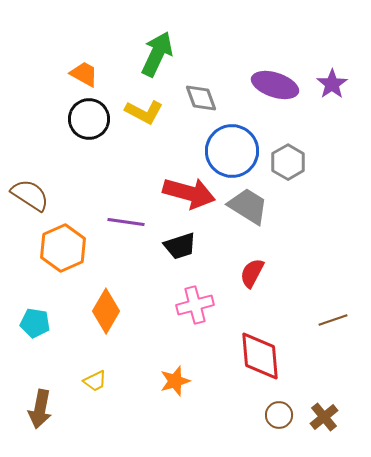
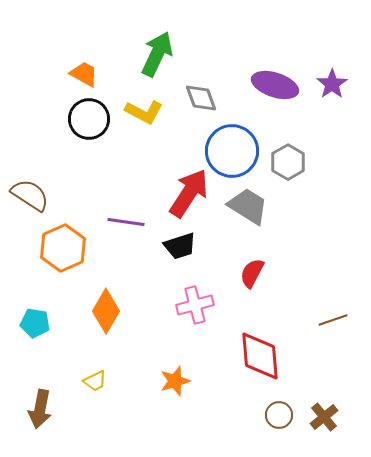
red arrow: rotated 72 degrees counterclockwise
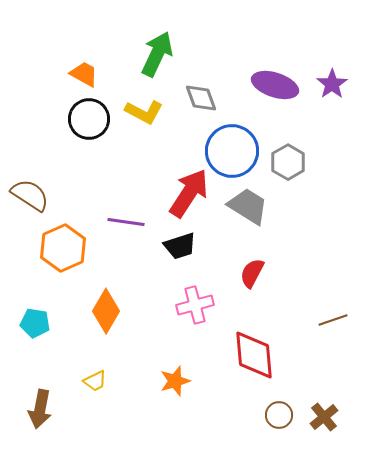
red diamond: moved 6 px left, 1 px up
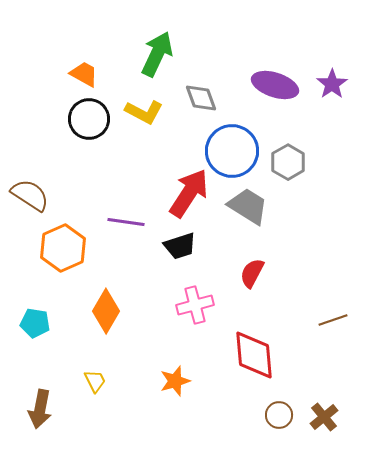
yellow trapezoid: rotated 90 degrees counterclockwise
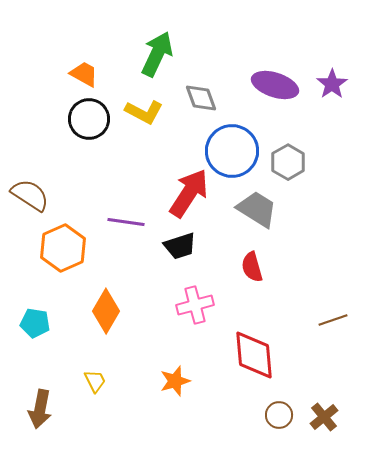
gray trapezoid: moved 9 px right, 3 px down
red semicircle: moved 6 px up; rotated 44 degrees counterclockwise
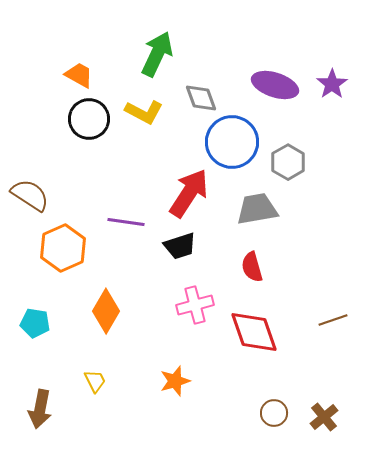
orange trapezoid: moved 5 px left, 1 px down
blue circle: moved 9 px up
gray trapezoid: rotated 42 degrees counterclockwise
red diamond: moved 23 px up; rotated 14 degrees counterclockwise
brown circle: moved 5 px left, 2 px up
